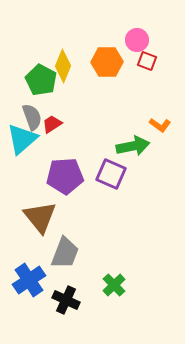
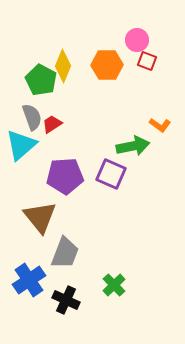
orange hexagon: moved 3 px down
cyan triangle: moved 1 px left, 6 px down
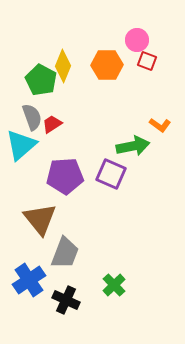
brown triangle: moved 2 px down
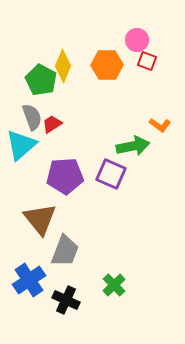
gray trapezoid: moved 2 px up
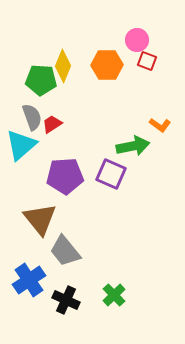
green pentagon: rotated 24 degrees counterclockwise
gray trapezoid: rotated 120 degrees clockwise
green cross: moved 10 px down
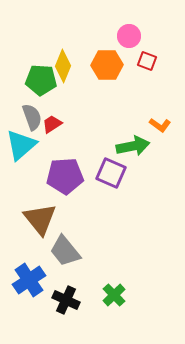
pink circle: moved 8 px left, 4 px up
purple square: moved 1 px up
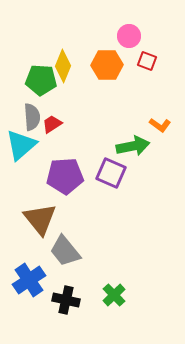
gray semicircle: rotated 16 degrees clockwise
black cross: rotated 12 degrees counterclockwise
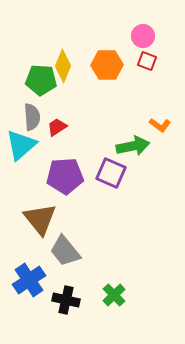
pink circle: moved 14 px right
red trapezoid: moved 5 px right, 3 px down
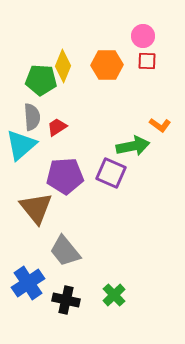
red square: rotated 18 degrees counterclockwise
brown triangle: moved 4 px left, 11 px up
blue cross: moved 1 px left, 3 px down
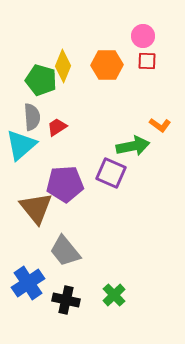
green pentagon: rotated 12 degrees clockwise
purple pentagon: moved 8 px down
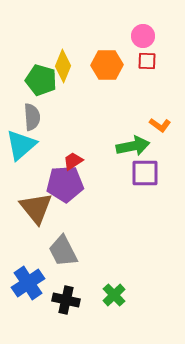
red trapezoid: moved 16 px right, 34 px down
purple square: moved 34 px right; rotated 24 degrees counterclockwise
gray trapezoid: moved 2 px left; rotated 12 degrees clockwise
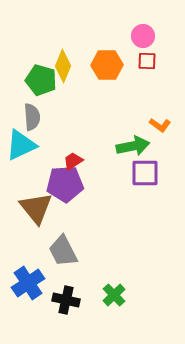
cyan triangle: rotated 16 degrees clockwise
